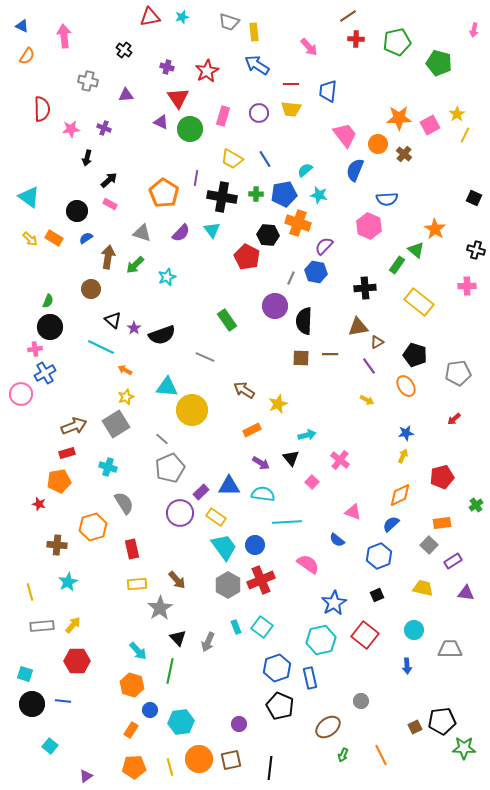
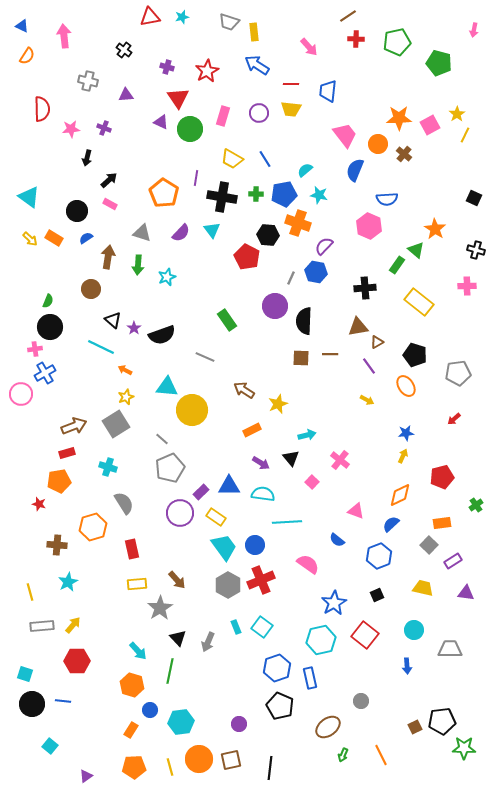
green arrow at (135, 265): moved 3 px right; rotated 42 degrees counterclockwise
pink triangle at (353, 512): moved 3 px right, 1 px up
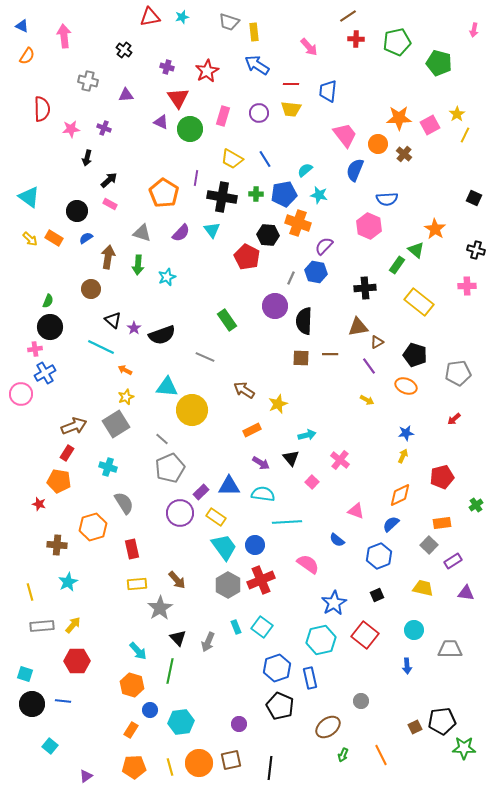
orange ellipse at (406, 386): rotated 35 degrees counterclockwise
red rectangle at (67, 453): rotated 42 degrees counterclockwise
orange pentagon at (59, 481): rotated 20 degrees clockwise
orange circle at (199, 759): moved 4 px down
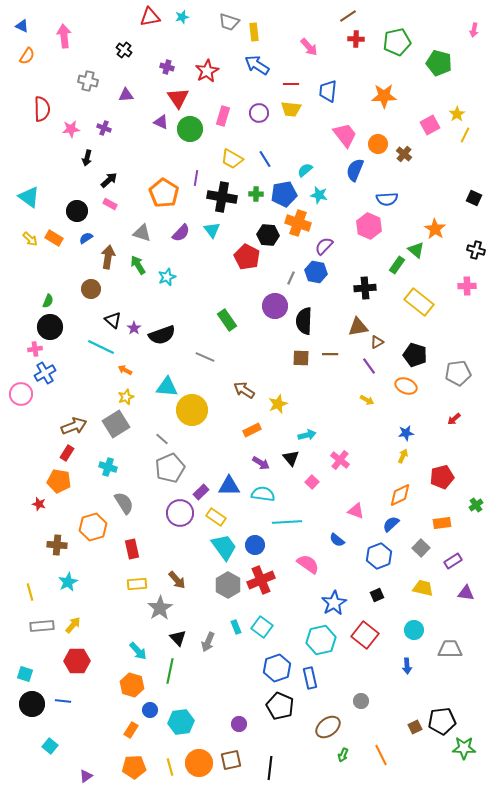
orange star at (399, 118): moved 15 px left, 22 px up
green arrow at (138, 265): rotated 144 degrees clockwise
gray square at (429, 545): moved 8 px left, 3 px down
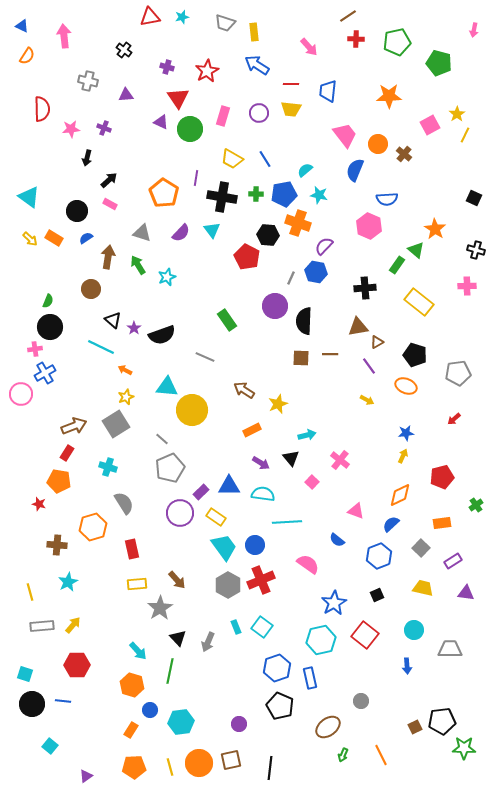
gray trapezoid at (229, 22): moved 4 px left, 1 px down
orange star at (384, 96): moved 5 px right
red hexagon at (77, 661): moved 4 px down
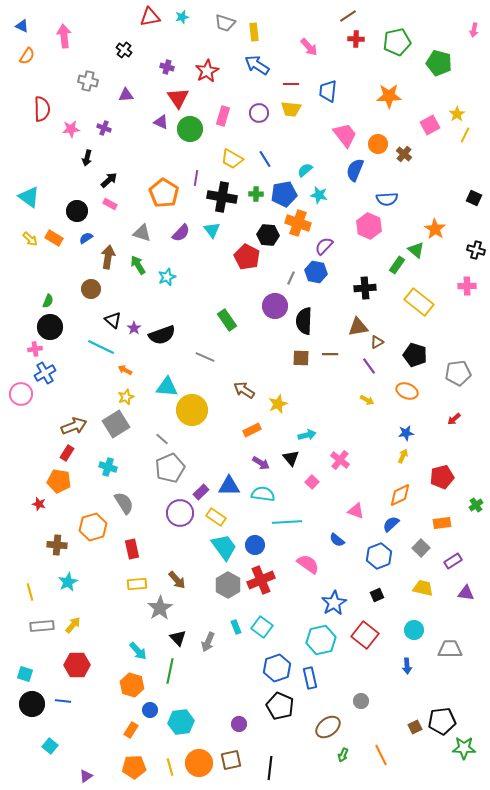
orange ellipse at (406, 386): moved 1 px right, 5 px down
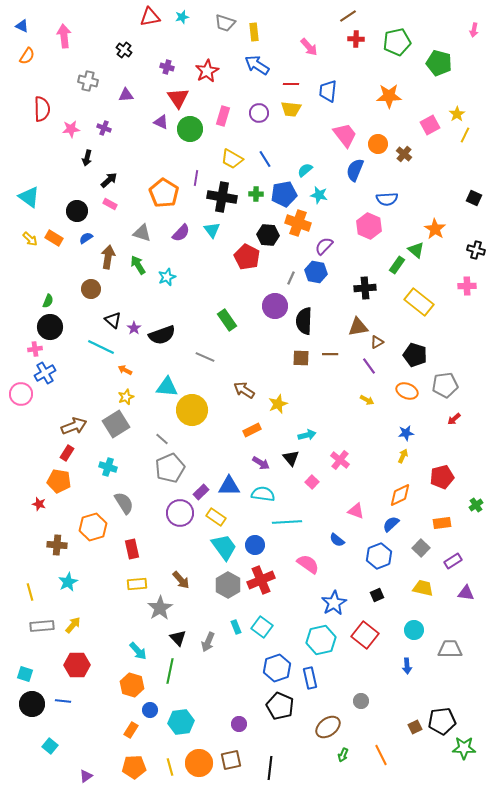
gray pentagon at (458, 373): moved 13 px left, 12 px down
brown arrow at (177, 580): moved 4 px right
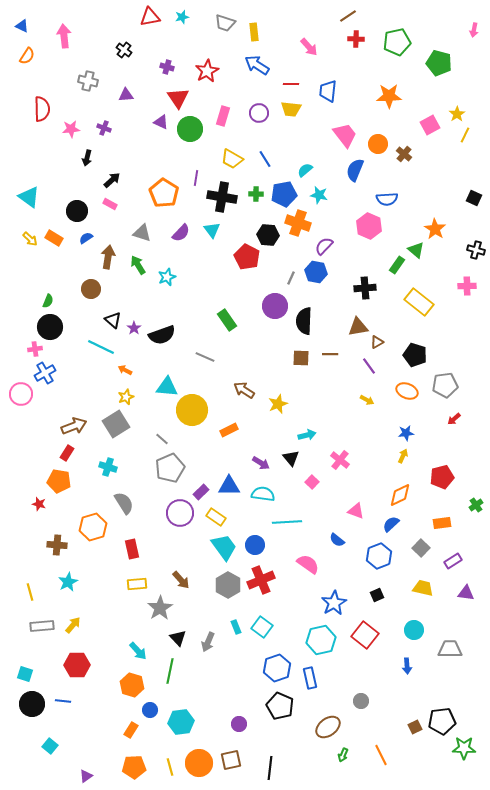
black arrow at (109, 180): moved 3 px right
orange rectangle at (252, 430): moved 23 px left
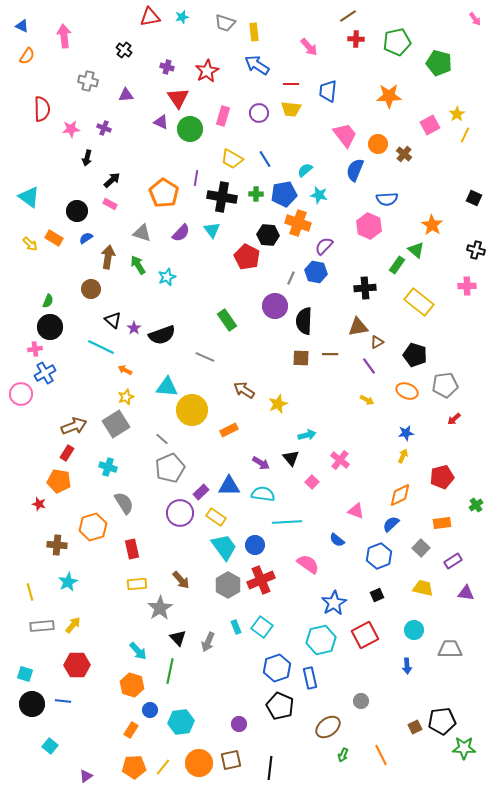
pink arrow at (474, 30): moved 1 px right, 11 px up; rotated 48 degrees counterclockwise
orange star at (435, 229): moved 3 px left, 4 px up
yellow arrow at (30, 239): moved 5 px down
red square at (365, 635): rotated 24 degrees clockwise
yellow line at (170, 767): moved 7 px left; rotated 54 degrees clockwise
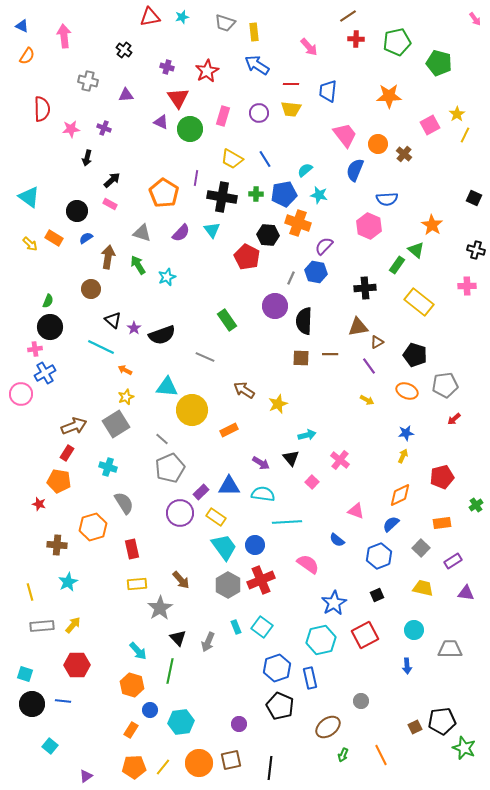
green star at (464, 748): rotated 20 degrees clockwise
